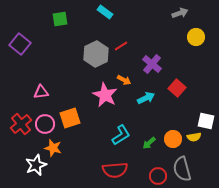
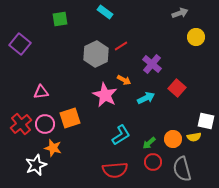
red circle: moved 5 px left, 14 px up
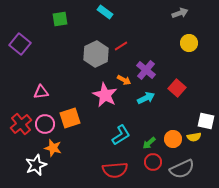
yellow circle: moved 7 px left, 6 px down
purple cross: moved 6 px left, 6 px down
gray semicircle: rotated 100 degrees counterclockwise
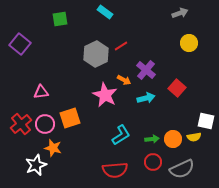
cyan arrow: rotated 12 degrees clockwise
green arrow: moved 3 px right, 4 px up; rotated 144 degrees counterclockwise
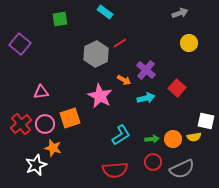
red line: moved 1 px left, 3 px up
pink star: moved 5 px left, 1 px down
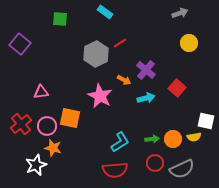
green square: rotated 14 degrees clockwise
orange square: rotated 30 degrees clockwise
pink circle: moved 2 px right, 2 px down
cyan L-shape: moved 1 px left, 7 px down
red circle: moved 2 px right, 1 px down
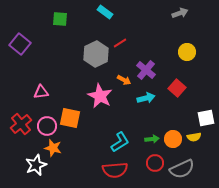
yellow circle: moved 2 px left, 9 px down
white square: moved 3 px up; rotated 24 degrees counterclockwise
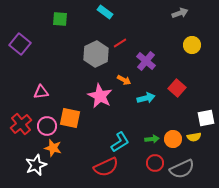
yellow circle: moved 5 px right, 7 px up
purple cross: moved 9 px up
red semicircle: moved 9 px left, 3 px up; rotated 20 degrees counterclockwise
